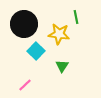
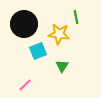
cyan square: moved 2 px right; rotated 24 degrees clockwise
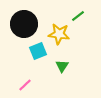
green line: moved 2 px right, 1 px up; rotated 64 degrees clockwise
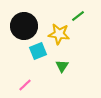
black circle: moved 2 px down
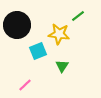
black circle: moved 7 px left, 1 px up
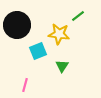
pink line: rotated 32 degrees counterclockwise
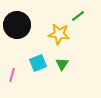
cyan square: moved 12 px down
green triangle: moved 2 px up
pink line: moved 13 px left, 10 px up
